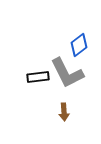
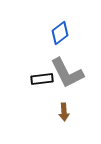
blue diamond: moved 19 px left, 12 px up
black rectangle: moved 4 px right, 2 px down
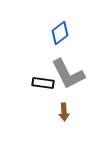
gray L-shape: moved 1 px right, 1 px down
black rectangle: moved 1 px right, 4 px down; rotated 15 degrees clockwise
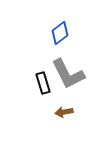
black rectangle: rotated 65 degrees clockwise
brown arrow: rotated 84 degrees clockwise
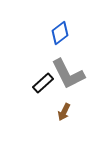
black rectangle: rotated 65 degrees clockwise
brown arrow: rotated 54 degrees counterclockwise
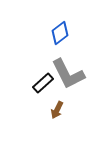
brown arrow: moved 7 px left, 2 px up
